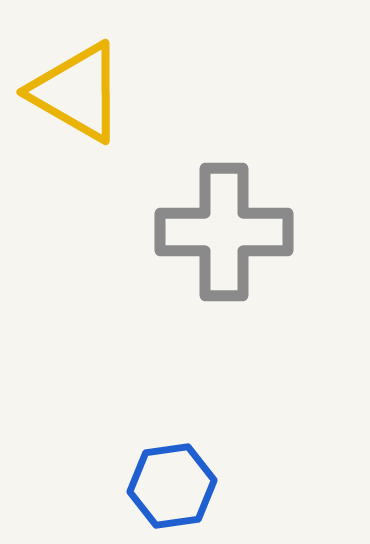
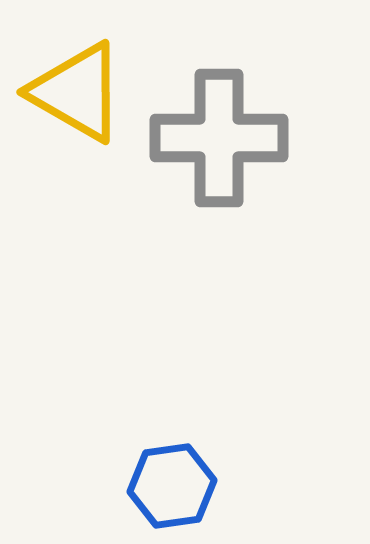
gray cross: moved 5 px left, 94 px up
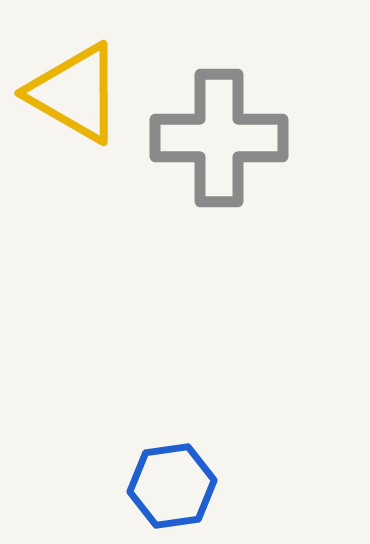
yellow triangle: moved 2 px left, 1 px down
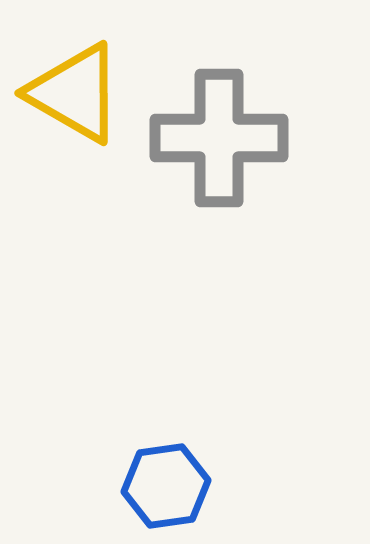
blue hexagon: moved 6 px left
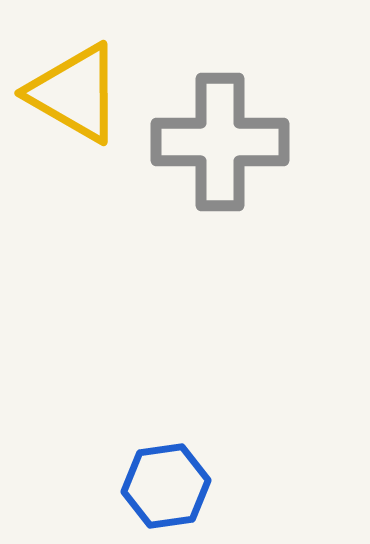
gray cross: moved 1 px right, 4 px down
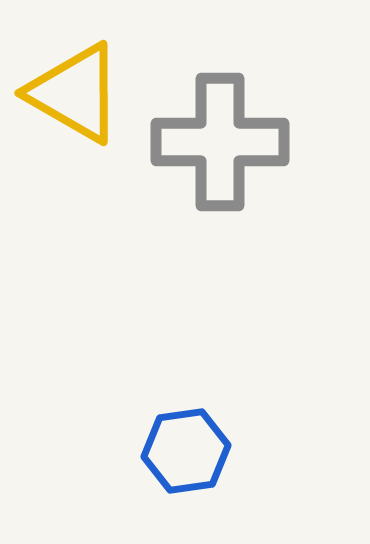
blue hexagon: moved 20 px right, 35 px up
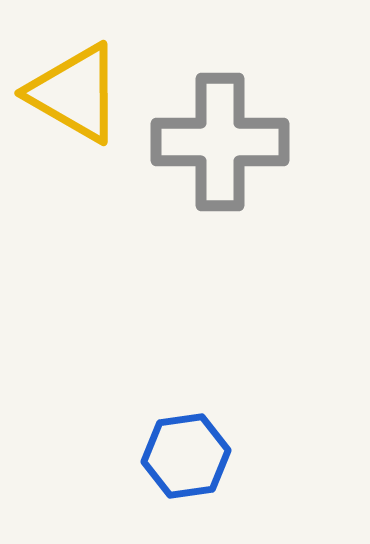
blue hexagon: moved 5 px down
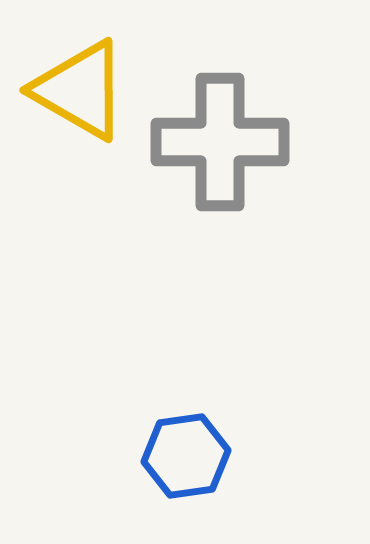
yellow triangle: moved 5 px right, 3 px up
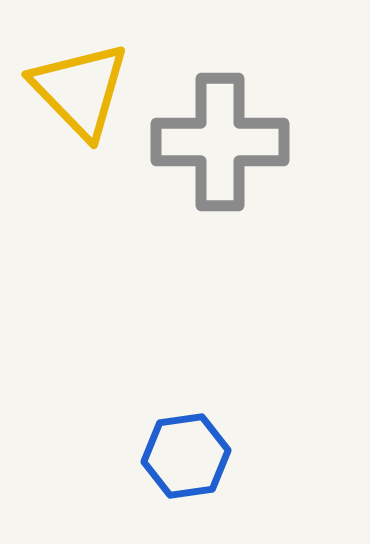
yellow triangle: rotated 16 degrees clockwise
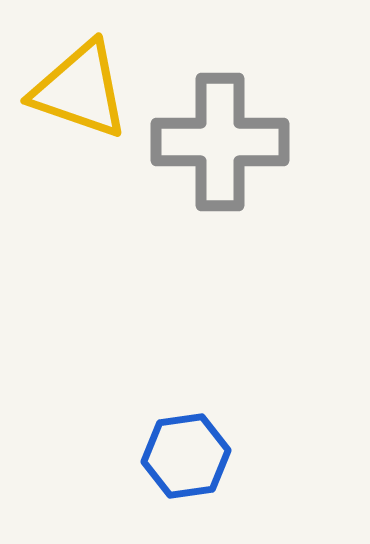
yellow triangle: rotated 27 degrees counterclockwise
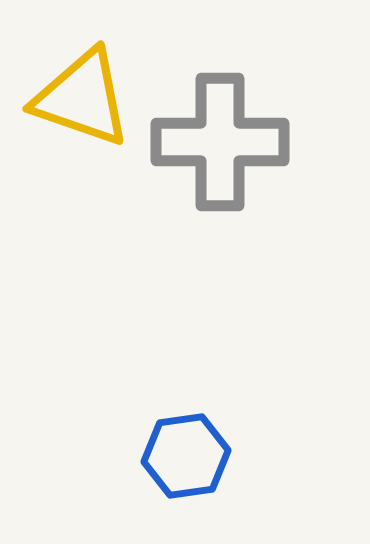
yellow triangle: moved 2 px right, 8 px down
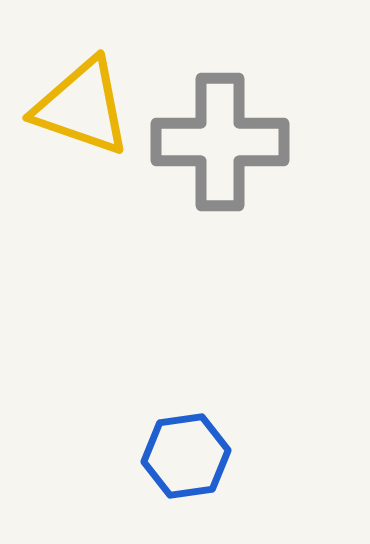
yellow triangle: moved 9 px down
